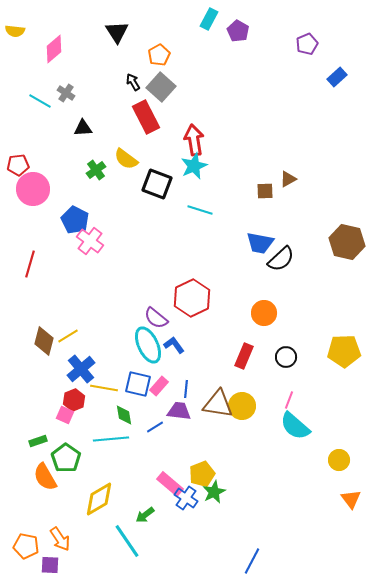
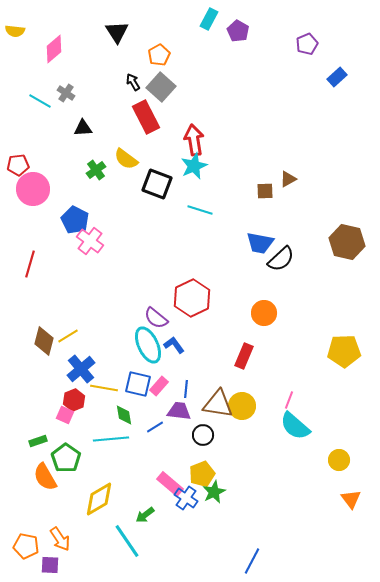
black circle at (286, 357): moved 83 px left, 78 px down
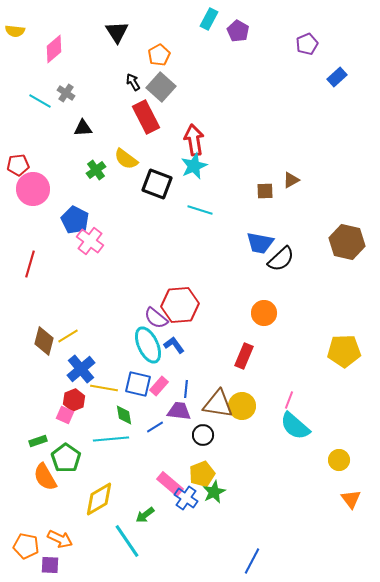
brown triangle at (288, 179): moved 3 px right, 1 px down
red hexagon at (192, 298): moved 12 px left, 7 px down; rotated 21 degrees clockwise
orange arrow at (60, 539): rotated 30 degrees counterclockwise
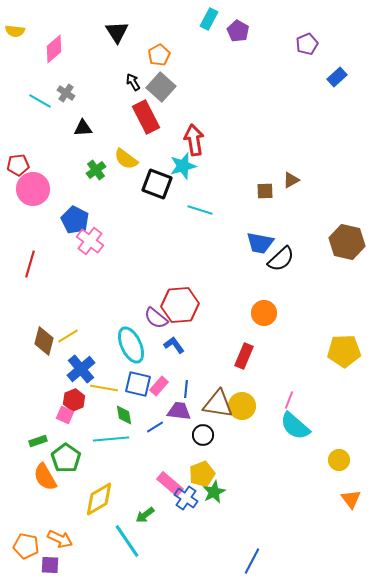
cyan star at (194, 166): moved 11 px left; rotated 8 degrees clockwise
cyan ellipse at (148, 345): moved 17 px left
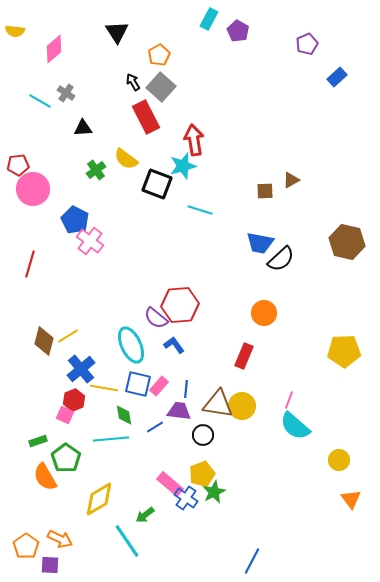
orange pentagon at (26, 546): rotated 25 degrees clockwise
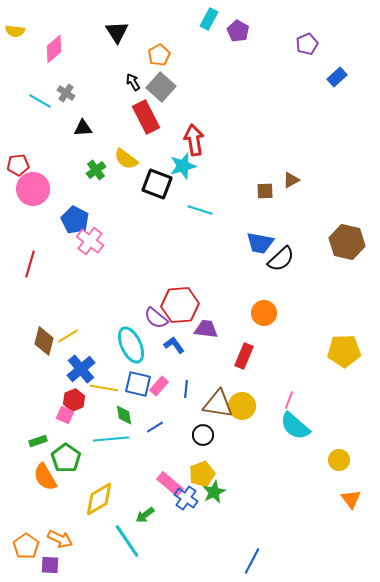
purple trapezoid at (179, 411): moved 27 px right, 82 px up
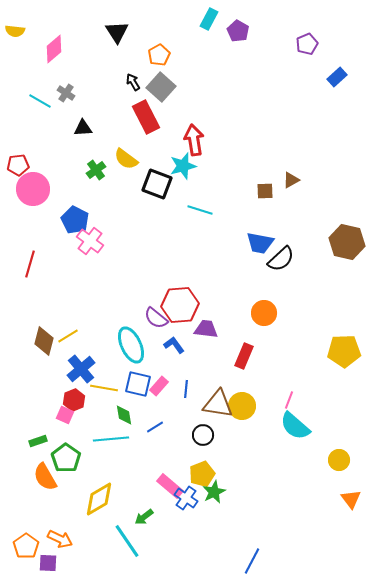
pink rectangle at (170, 484): moved 2 px down
green arrow at (145, 515): moved 1 px left, 2 px down
purple square at (50, 565): moved 2 px left, 2 px up
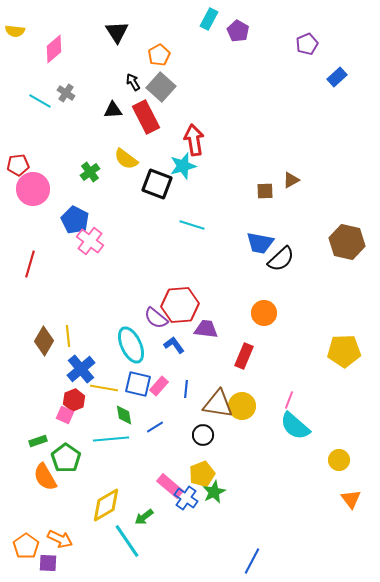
black triangle at (83, 128): moved 30 px right, 18 px up
green cross at (96, 170): moved 6 px left, 2 px down
cyan line at (200, 210): moved 8 px left, 15 px down
yellow line at (68, 336): rotated 65 degrees counterclockwise
brown diamond at (44, 341): rotated 16 degrees clockwise
yellow diamond at (99, 499): moved 7 px right, 6 px down
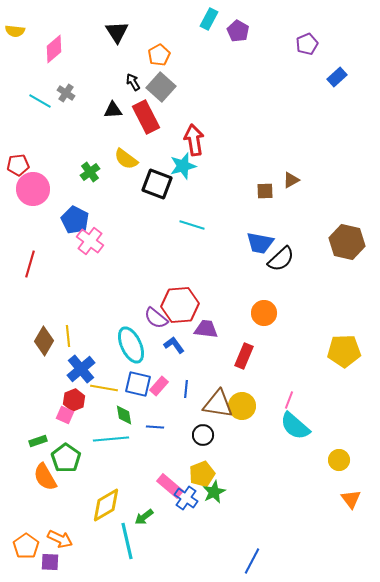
blue line at (155, 427): rotated 36 degrees clockwise
cyan line at (127, 541): rotated 21 degrees clockwise
purple square at (48, 563): moved 2 px right, 1 px up
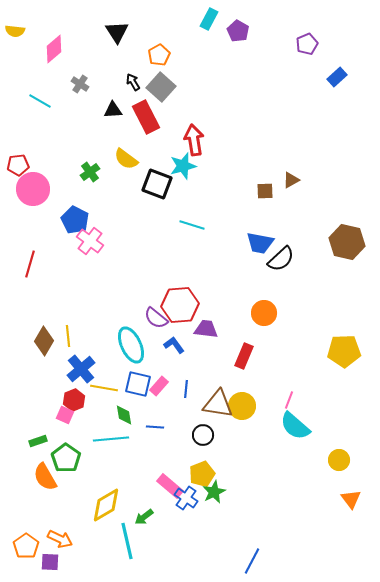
gray cross at (66, 93): moved 14 px right, 9 px up
